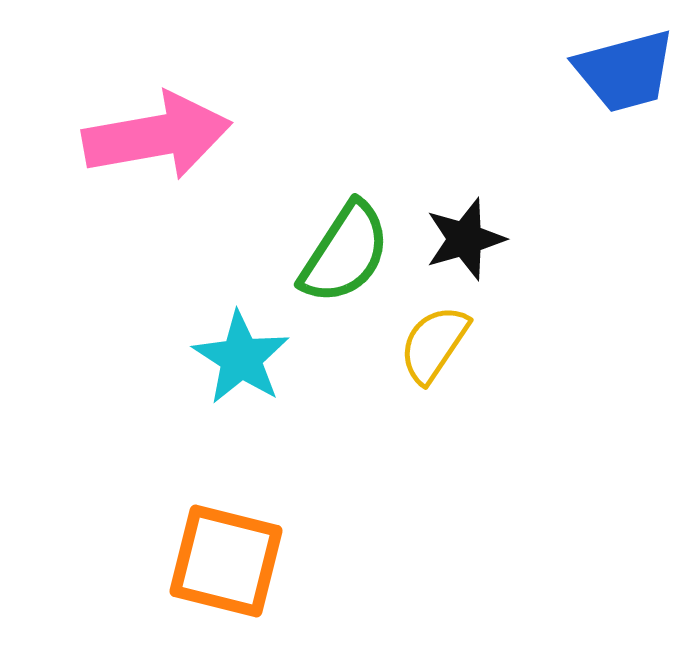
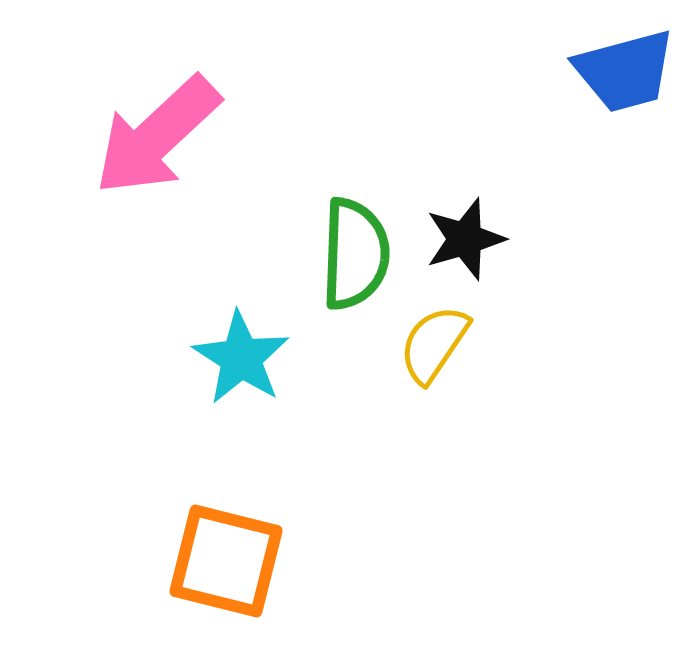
pink arrow: rotated 147 degrees clockwise
green semicircle: moved 10 px right, 1 px down; rotated 31 degrees counterclockwise
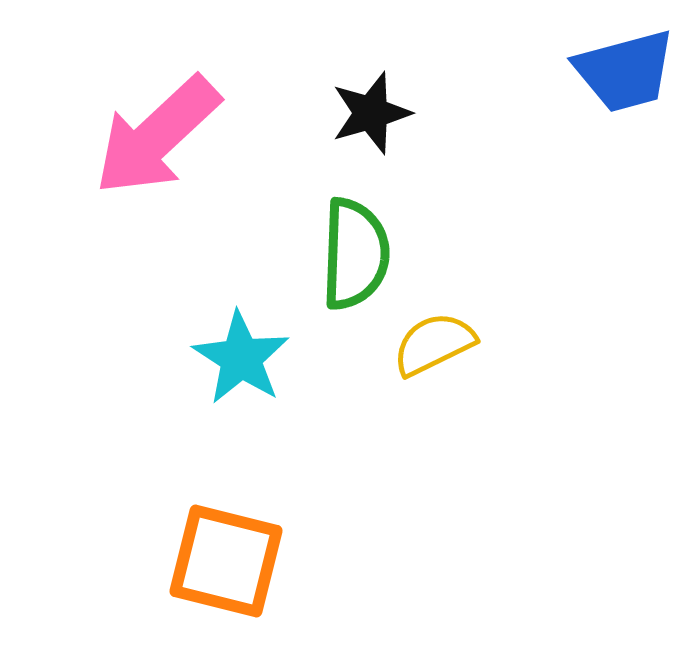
black star: moved 94 px left, 126 px up
yellow semicircle: rotated 30 degrees clockwise
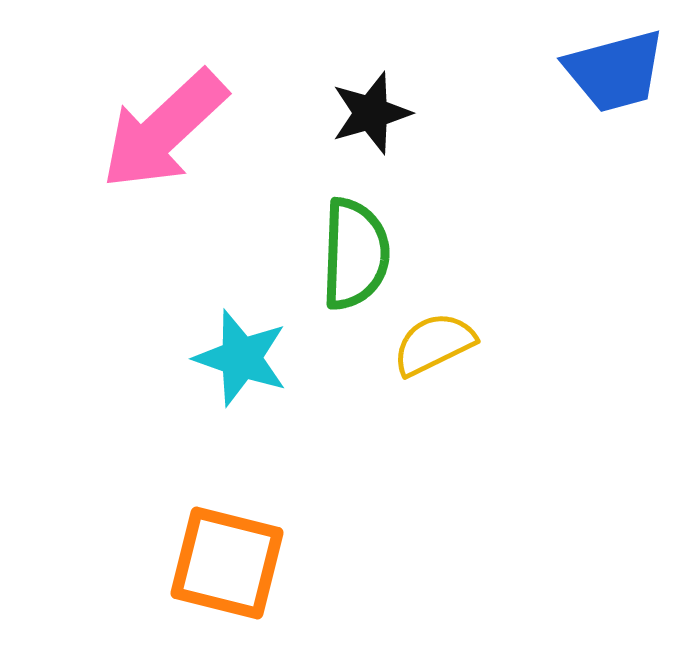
blue trapezoid: moved 10 px left
pink arrow: moved 7 px right, 6 px up
cyan star: rotated 14 degrees counterclockwise
orange square: moved 1 px right, 2 px down
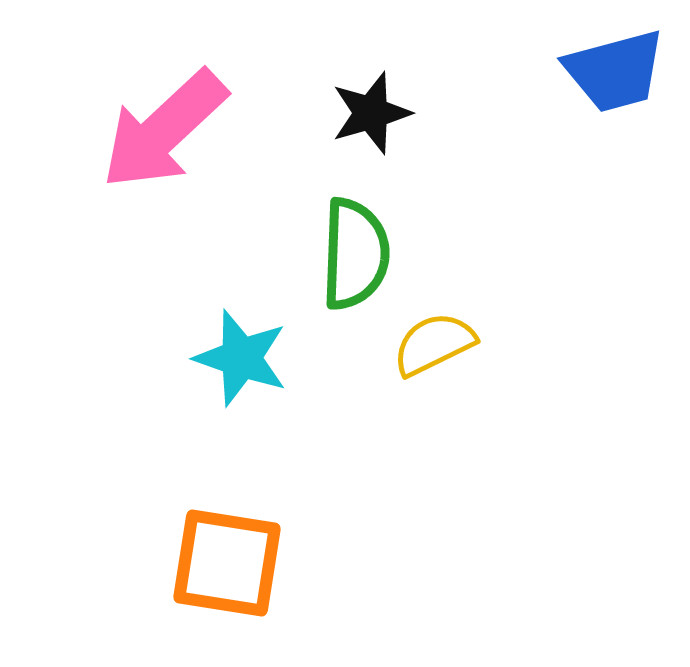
orange square: rotated 5 degrees counterclockwise
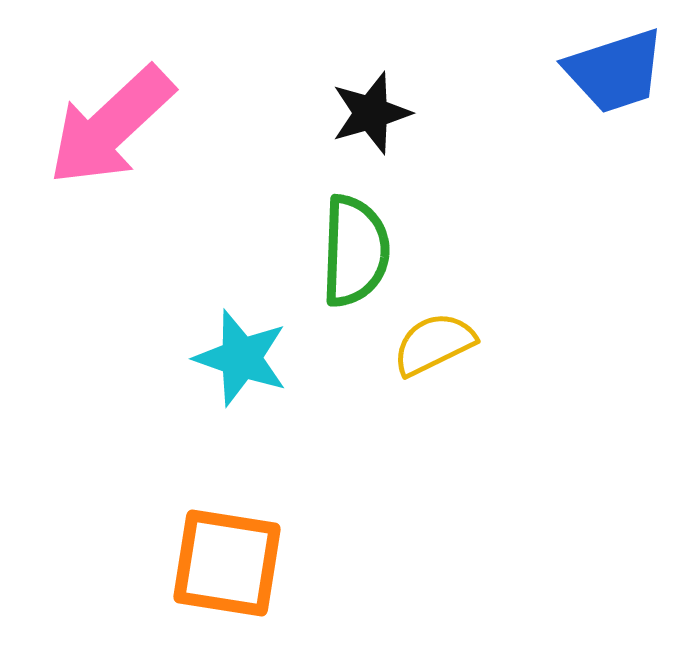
blue trapezoid: rotated 3 degrees counterclockwise
pink arrow: moved 53 px left, 4 px up
green semicircle: moved 3 px up
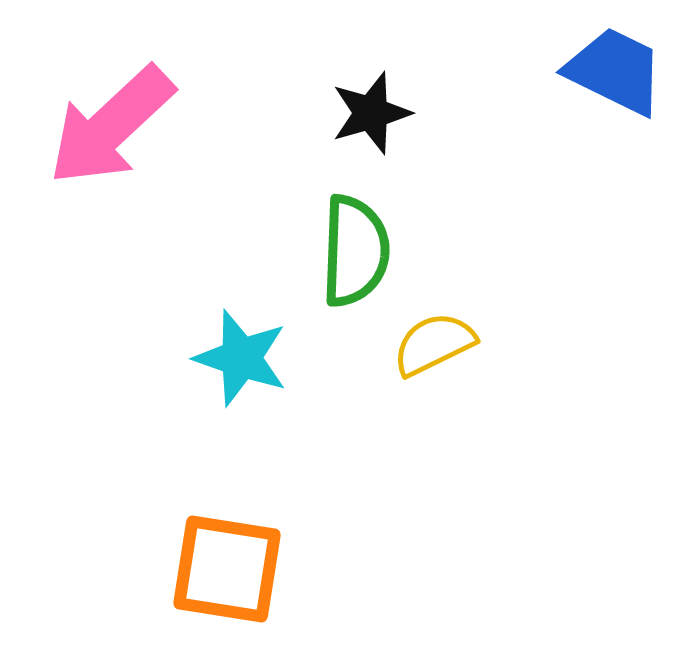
blue trapezoid: rotated 136 degrees counterclockwise
orange square: moved 6 px down
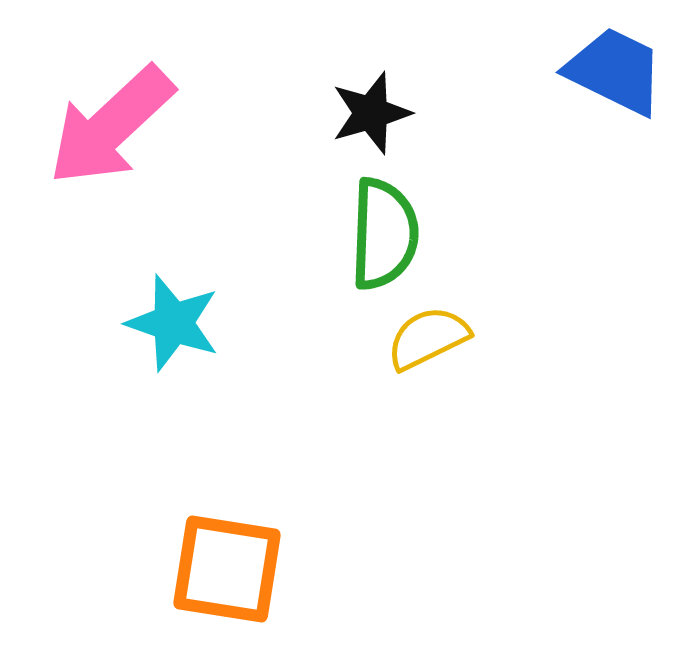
green semicircle: moved 29 px right, 17 px up
yellow semicircle: moved 6 px left, 6 px up
cyan star: moved 68 px left, 35 px up
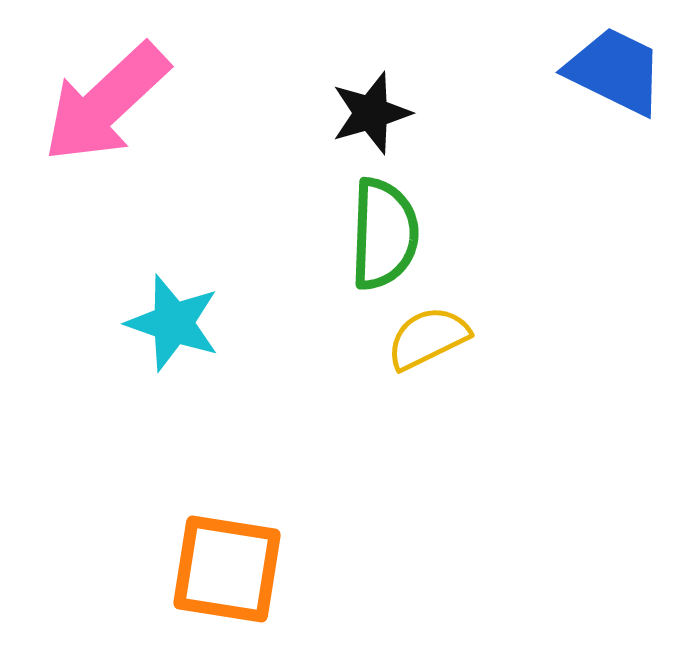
pink arrow: moved 5 px left, 23 px up
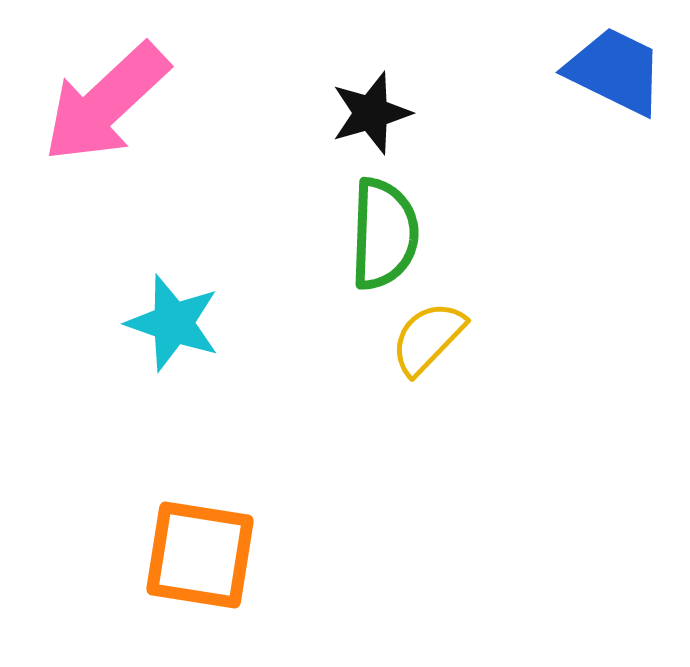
yellow semicircle: rotated 20 degrees counterclockwise
orange square: moved 27 px left, 14 px up
